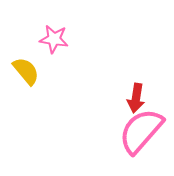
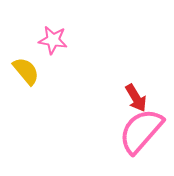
pink star: moved 1 px left, 1 px down
red arrow: rotated 40 degrees counterclockwise
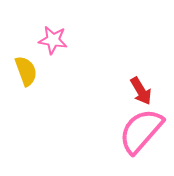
yellow semicircle: rotated 20 degrees clockwise
red arrow: moved 5 px right, 7 px up
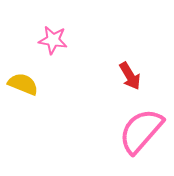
yellow semicircle: moved 3 px left, 13 px down; rotated 48 degrees counterclockwise
red arrow: moved 11 px left, 15 px up
